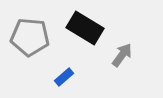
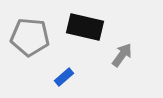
black rectangle: moved 1 px up; rotated 18 degrees counterclockwise
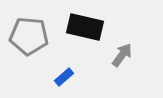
gray pentagon: moved 1 px left, 1 px up
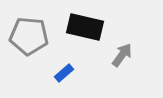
blue rectangle: moved 4 px up
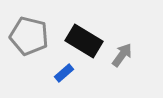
black rectangle: moved 1 px left, 14 px down; rotated 18 degrees clockwise
gray pentagon: rotated 9 degrees clockwise
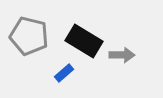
gray arrow: rotated 55 degrees clockwise
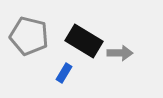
gray arrow: moved 2 px left, 2 px up
blue rectangle: rotated 18 degrees counterclockwise
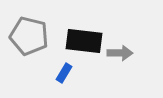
black rectangle: rotated 24 degrees counterclockwise
